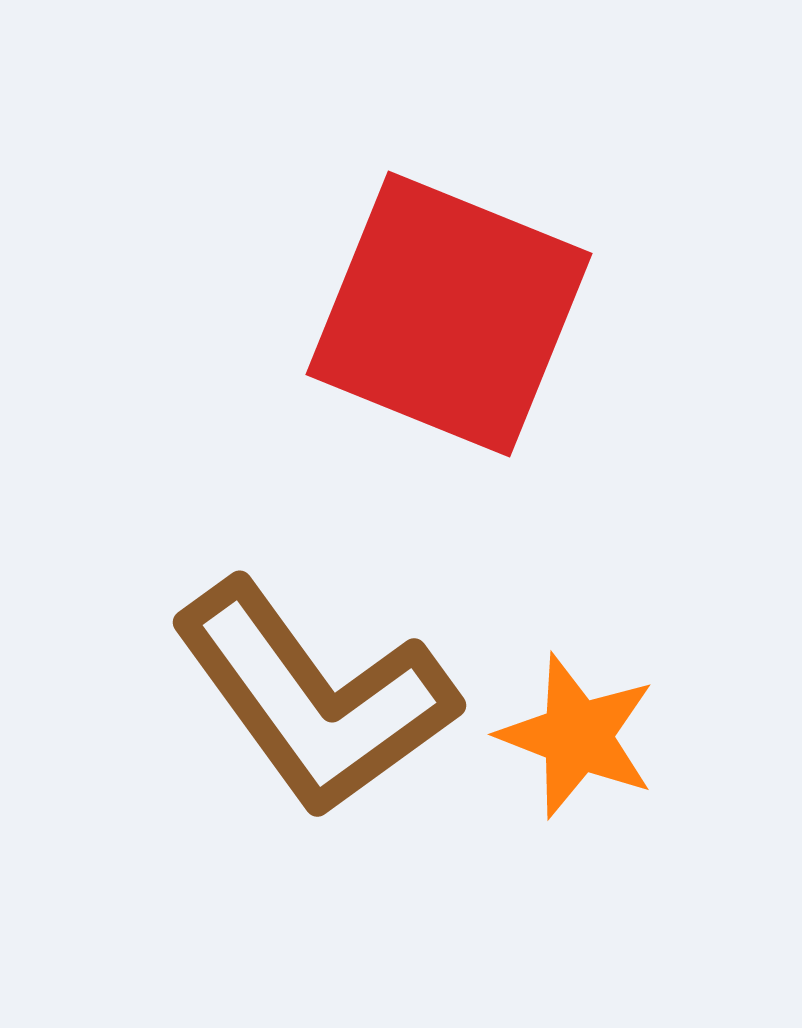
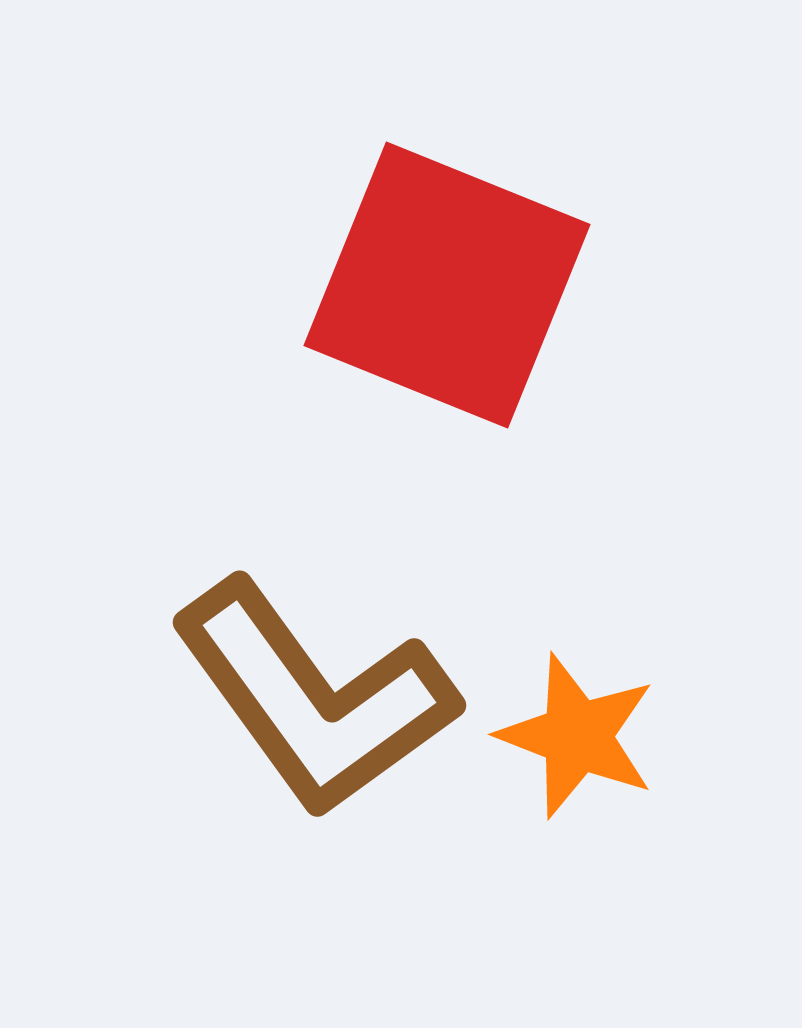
red square: moved 2 px left, 29 px up
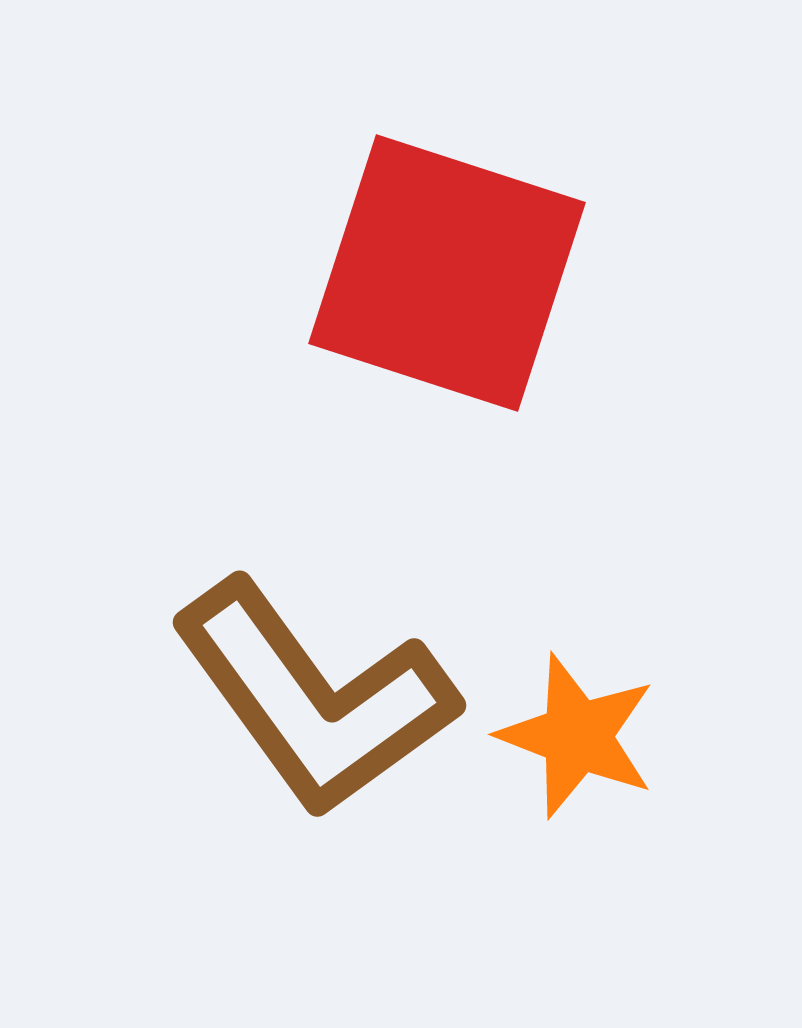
red square: moved 12 px up; rotated 4 degrees counterclockwise
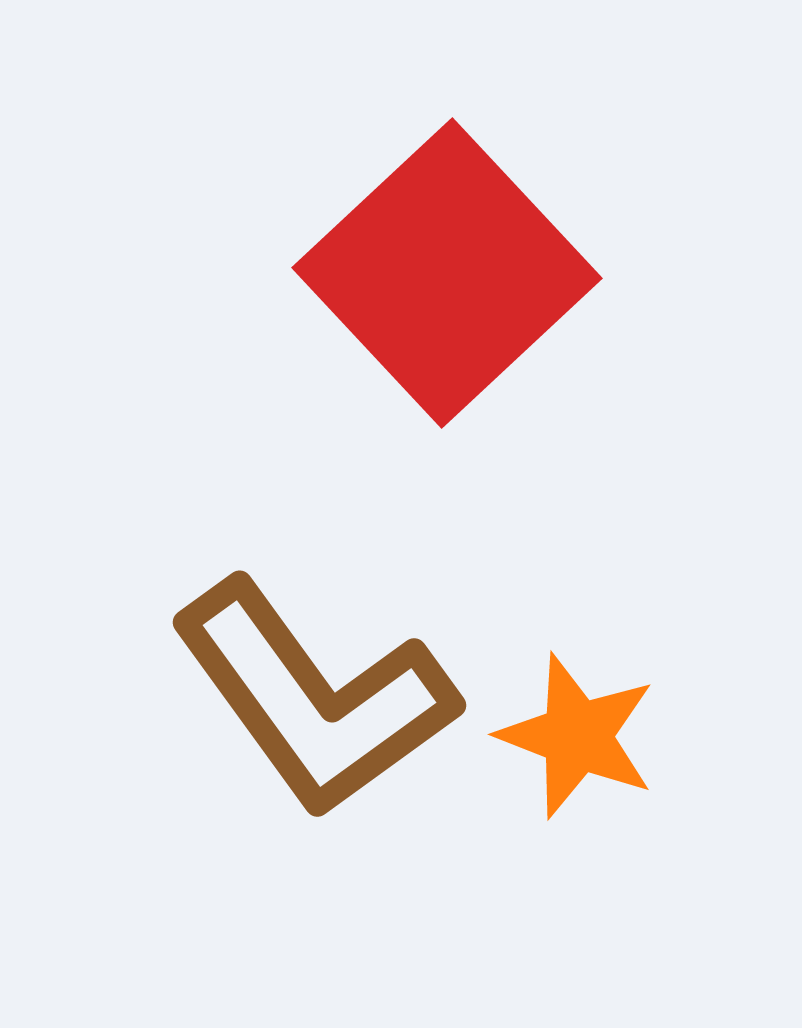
red square: rotated 29 degrees clockwise
